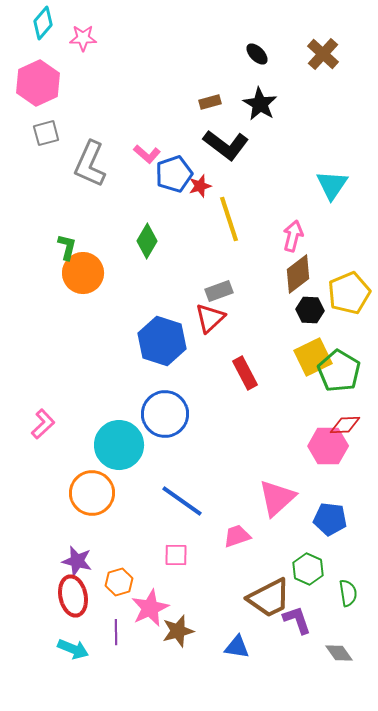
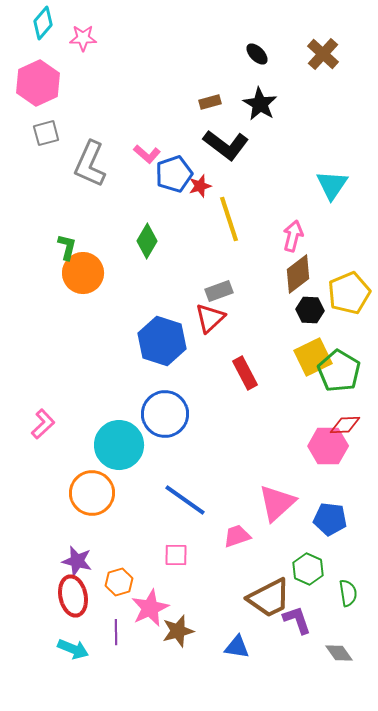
pink triangle at (277, 498): moved 5 px down
blue line at (182, 501): moved 3 px right, 1 px up
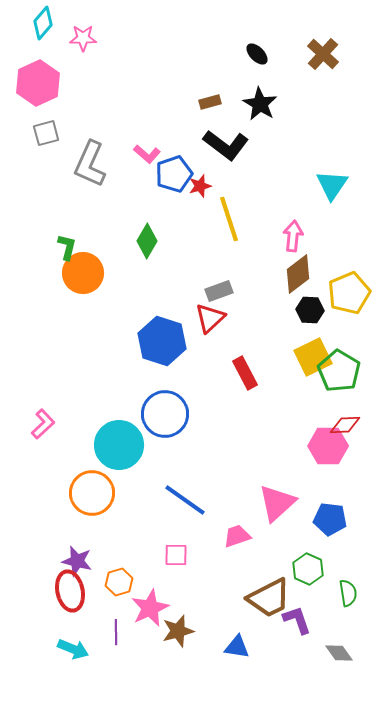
pink arrow at (293, 236): rotated 8 degrees counterclockwise
red ellipse at (73, 596): moved 3 px left, 5 px up
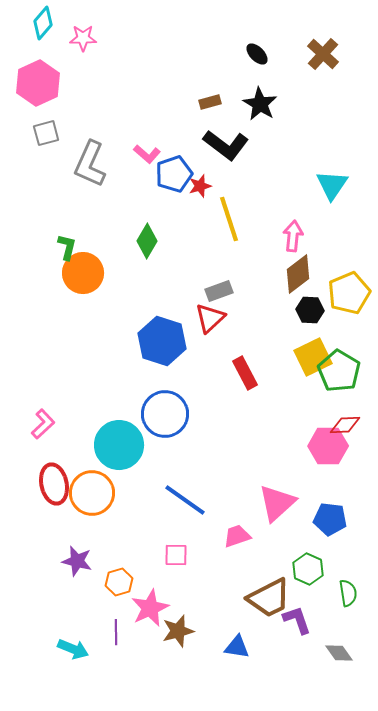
red ellipse at (70, 591): moved 16 px left, 107 px up
